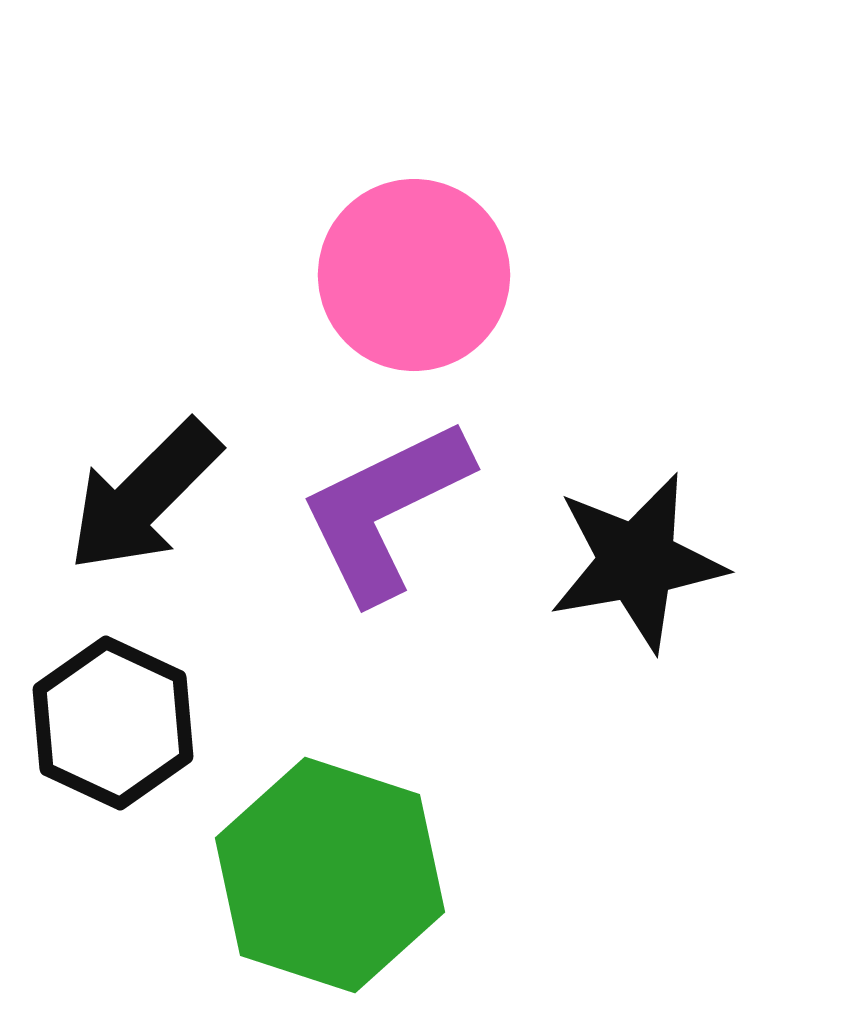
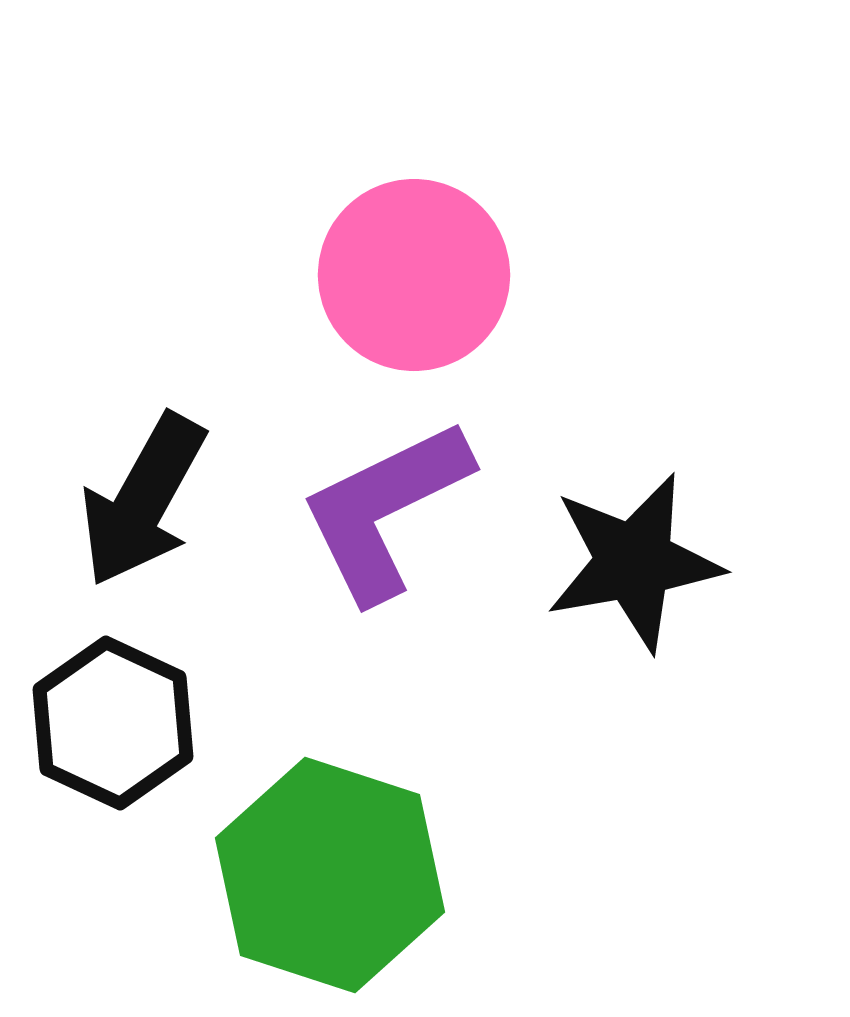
black arrow: moved 1 px left, 4 px down; rotated 16 degrees counterclockwise
black star: moved 3 px left
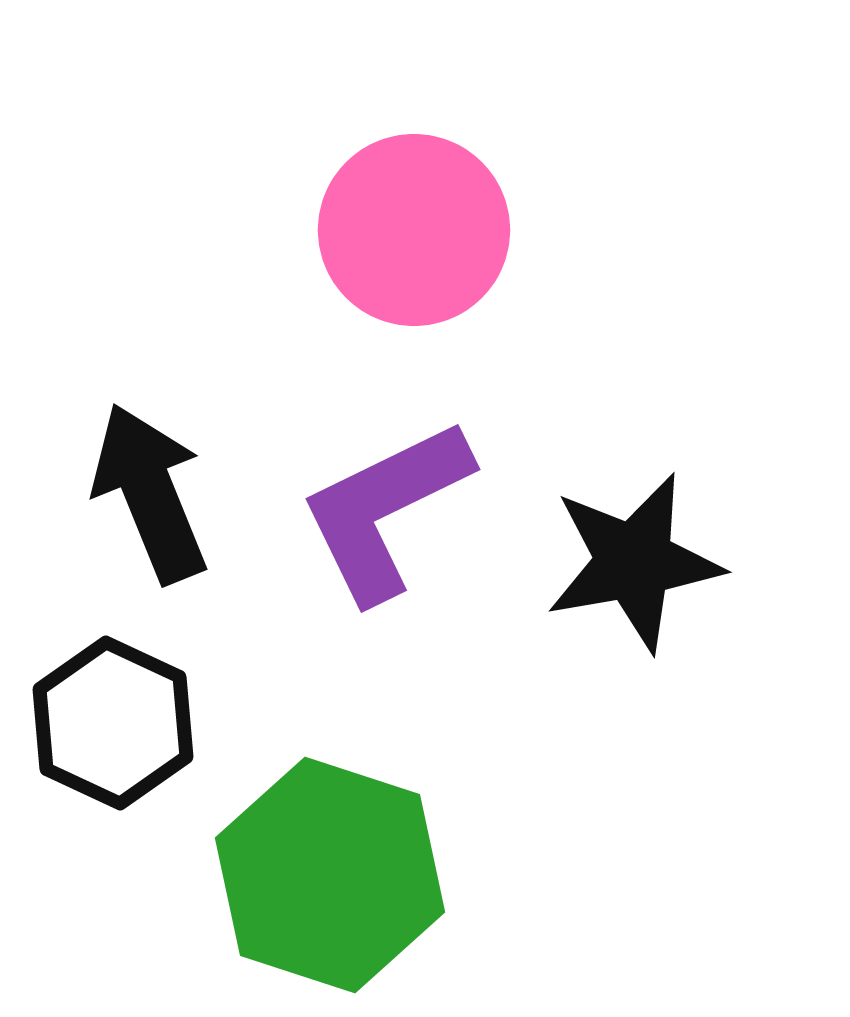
pink circle: moved 45 px up
black arrow: moved 7 px right, 7 px up; rotated 129 degrees clockwise
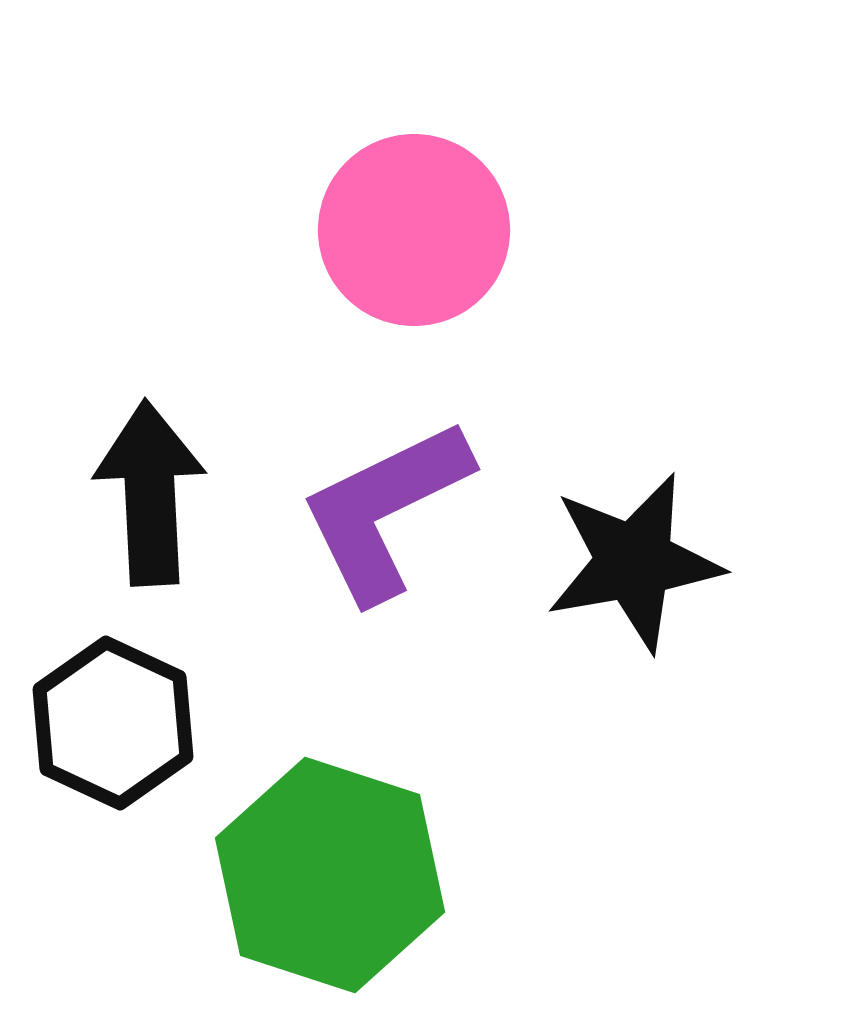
black arrow: rotated 19 degrees clockwise
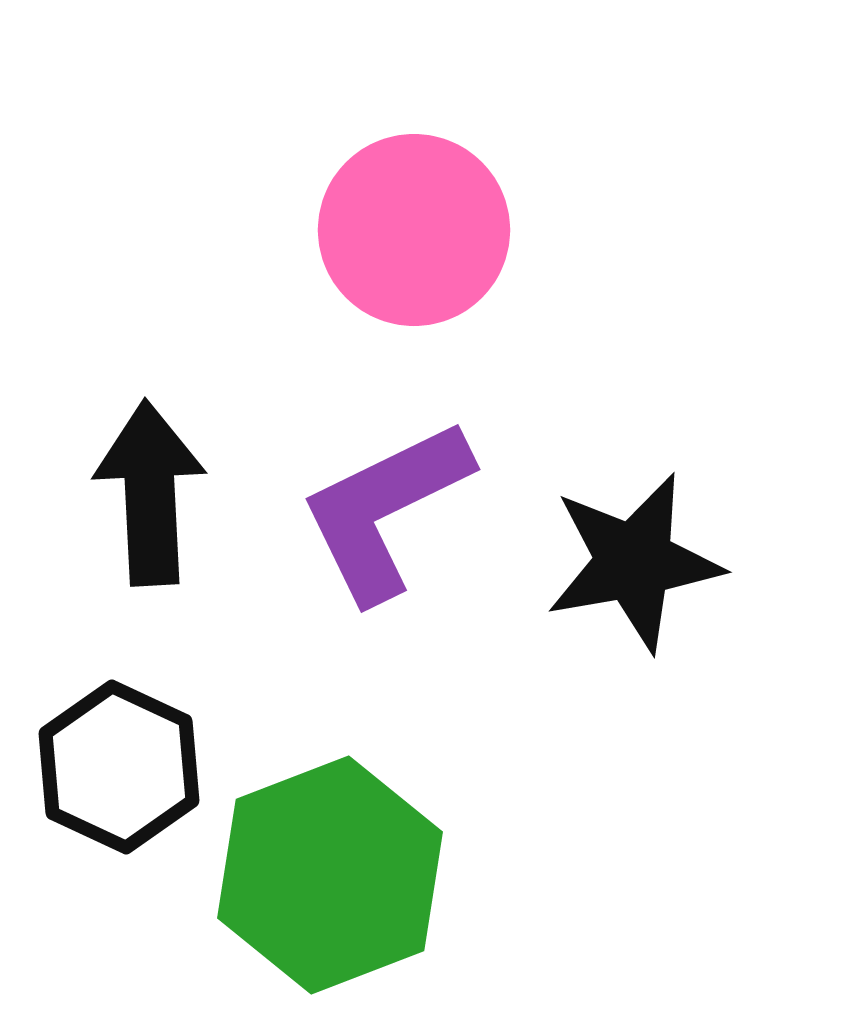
black hexagon: moved 6 px right, 44 px down
green hexagon: rotated 21 degrees clockwise
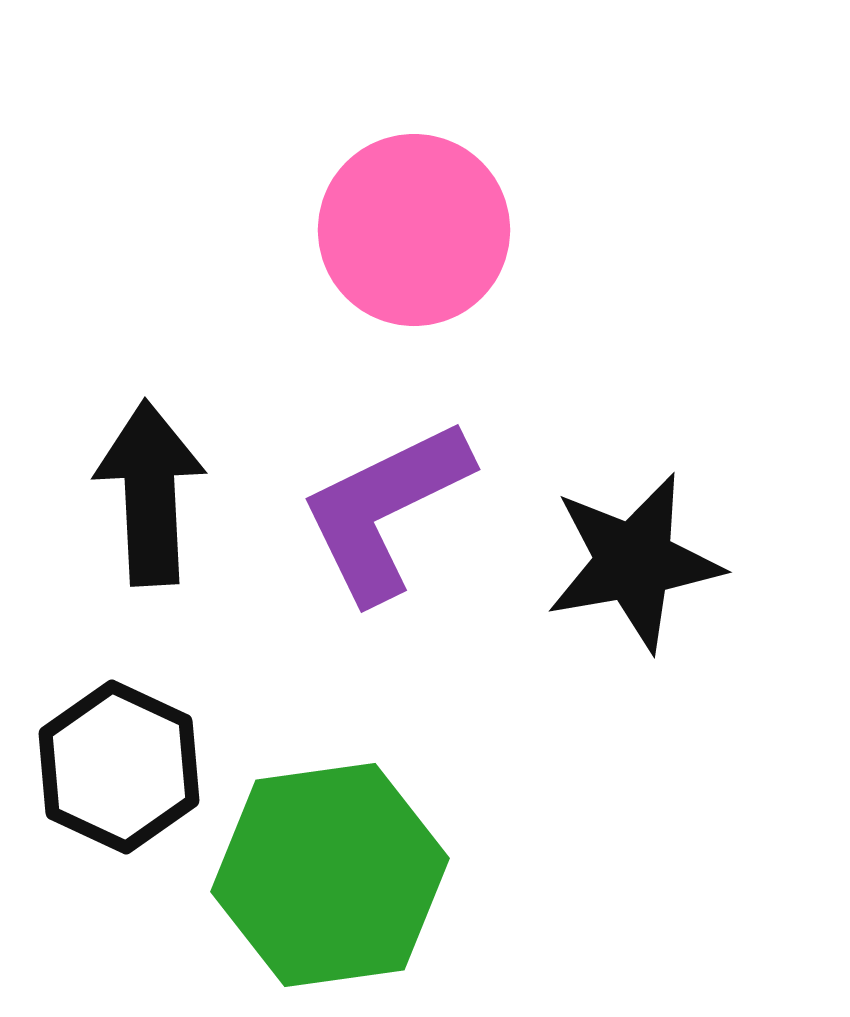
green hexagon: rotated 13 degrees clockwise
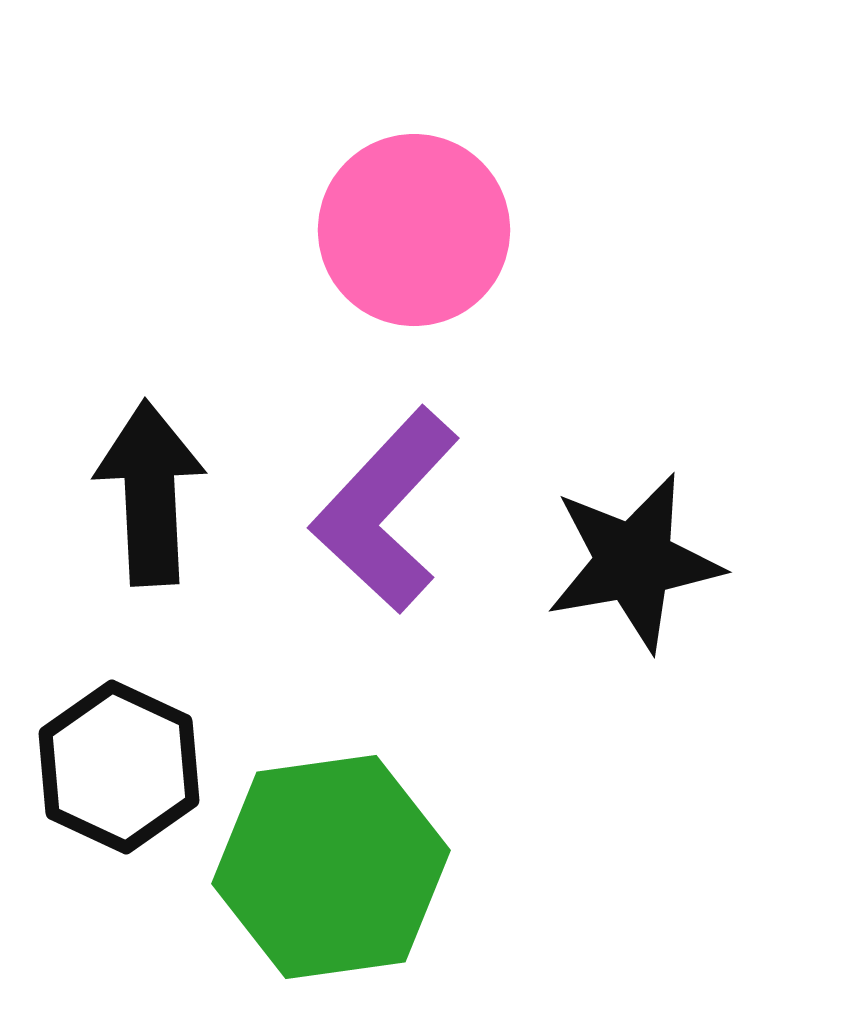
purple L-shape: rotated 21 degrees counterclockwise
green hexagon: moved 1 px right, 8 px up
